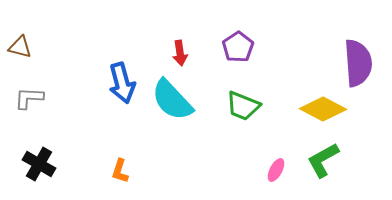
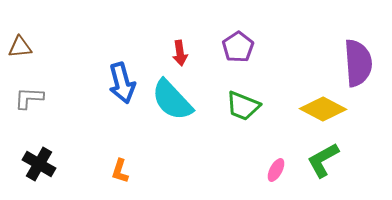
brown triangle: rotated 20 degrees counterclockwise
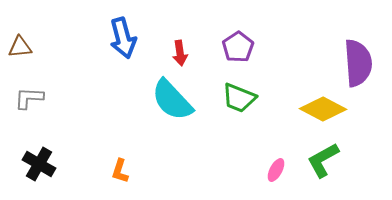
blue arrow: moved 1 px right, 45 px up
green trapezoid: moved 4 px left, 8 px up
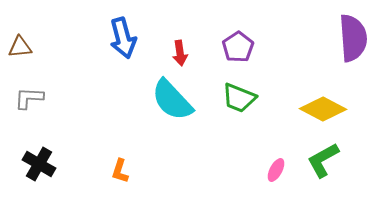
purple semicircle: moved 5 px left, 25 px up
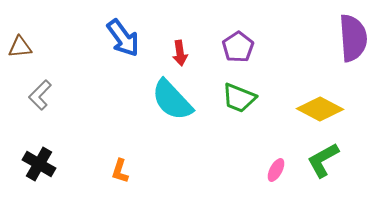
blue arrow: rotated 21 degrees counterclockwise
gray L-shape: moved 11 px right, 3 px up; rotated 48 degrees counterclockwise
yellow diamond: moved 3 px left
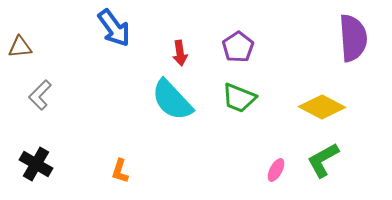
blue arrow: moved 9 px left, 10 px up
yellow diamond: moved 2 px right, 2 px up
black cross: moved 3 px left
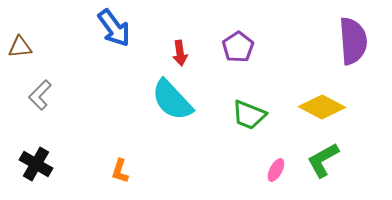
purple semicircle: moved 3 px down
green trapezoid: moved 10 px right, 17 px down
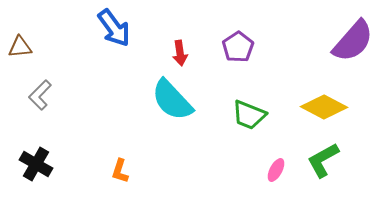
purple semicircle: rotated 45 degrees clockwise
yellow diamond: moved 2 px right
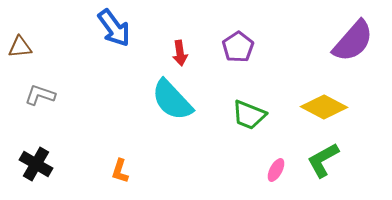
gray L-shape: rotated 64 degrees clockwise
